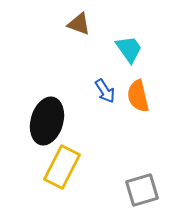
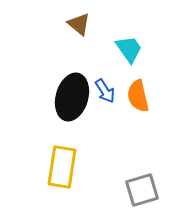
brown triangle: rotated 20 degrees clockwise
black ellipse: moved 25 px right, 24 px up
yellow rectangle: rotated 18 degrees counterclockwise
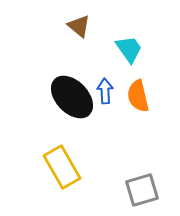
brown triangle: moved 2 px down
blue arrow: rotated 150 degrees counterclockwise
black ellipse: rotated 60 degrees counterclockwise
yellow rectangle: rotated 39 degrees counterclockwise
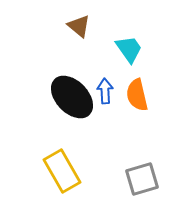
orange semicircle: moved 1 px left, 1 px up
yellow rectangle: moved 4 px down
gray square: moved 11 px up
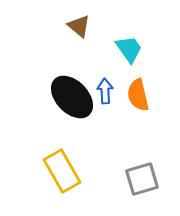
orange semicircle: moved 1 px right
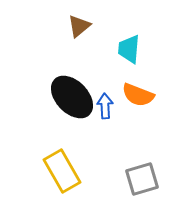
brown triangle: rotated 40 degrees clockwise
cyan trapezoid: rotated 140 degrees counterclockwise
blue arrow: moved 15 px down
orange semicircle: rotated 56 degrees counterclockwise
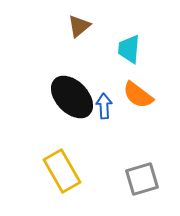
orange semicircle: rotated 16 degrees clockwise
blue arrow: moved 1 px left
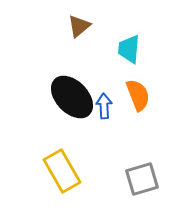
orange semicircle: rotated 148 degrees counterclockwise
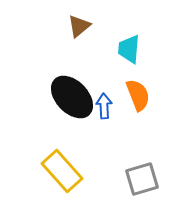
yellow rectangle: rotated 12 degrees counterclockwise
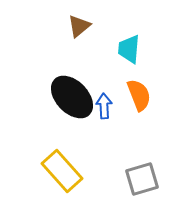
orange semicircle: moved 1 px right
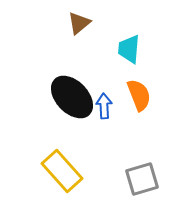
brown triangle: moved 3 px up
